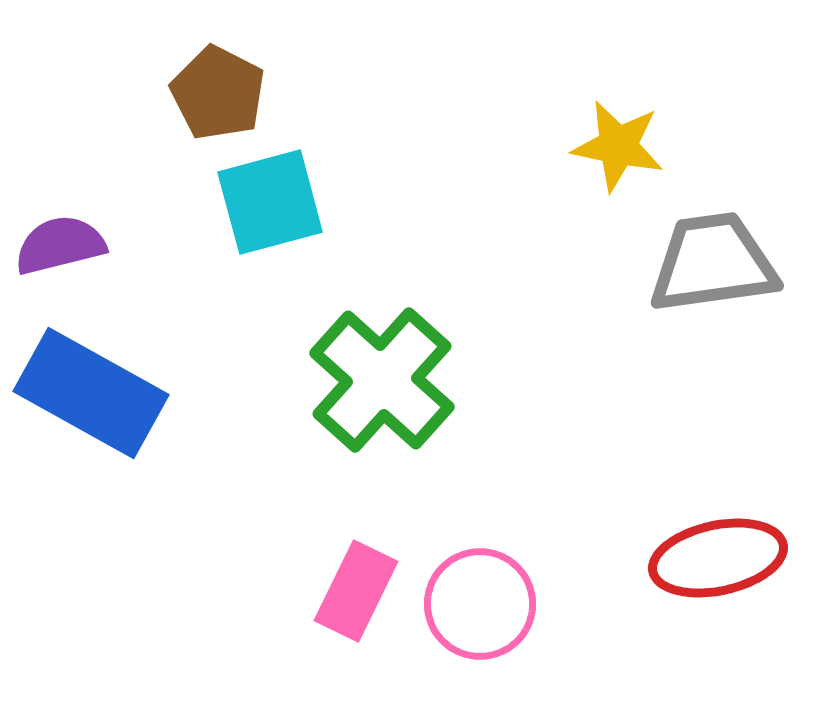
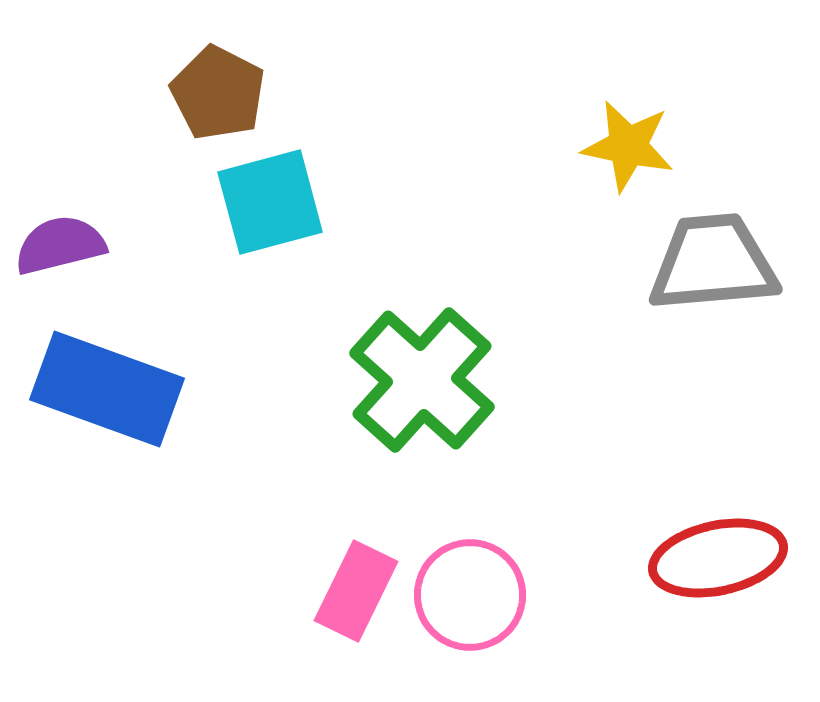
yellow star: moved 10 px right
gray trapezoid: rotated 3 degrees clockwise
green cross: moved 40 px right
blue rectangle: moved 16 px right, 4 px up; rotated 9 degrees counterclockwise
pink circle: moved 10 px left, 9 px up
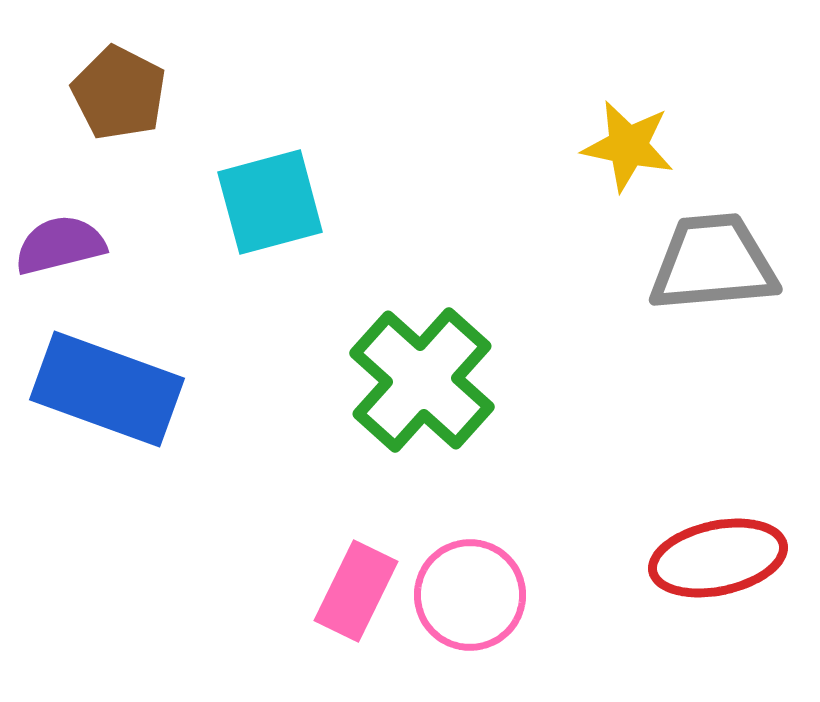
brown pentagon: moved 99 px left
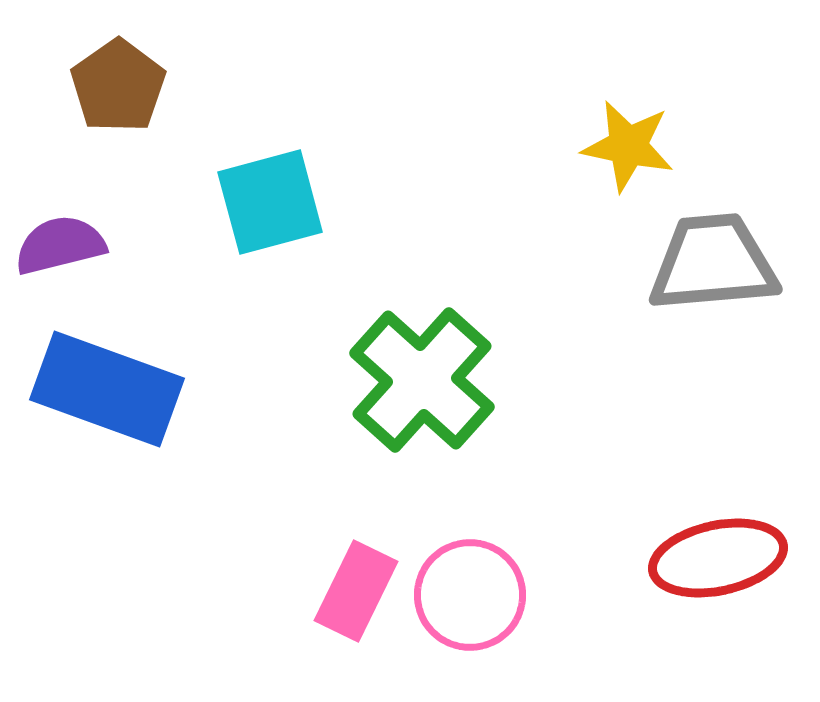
brown pentagon: moved 1 px left, 7 px up; rotated 10 degrees clockwise
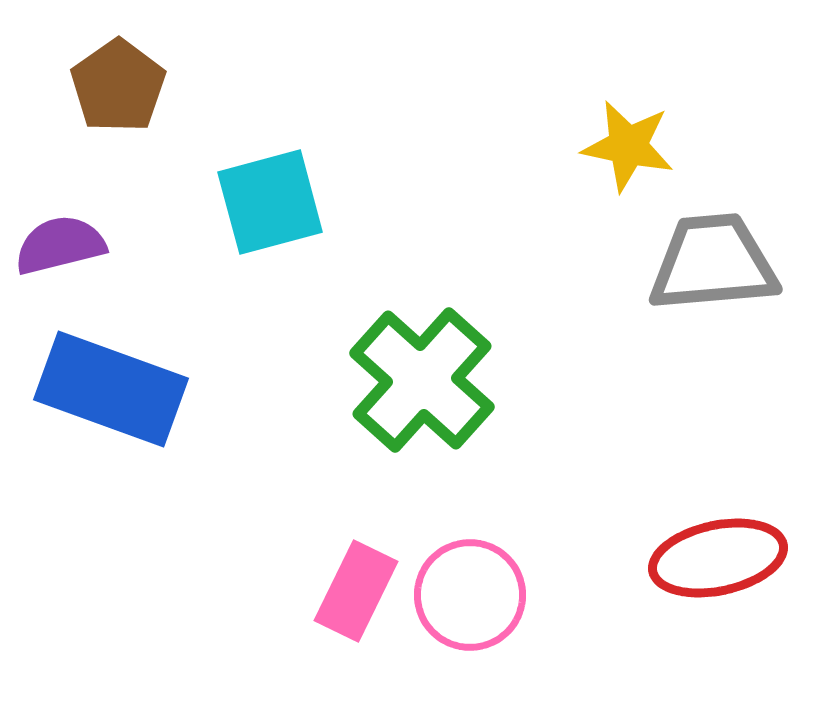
blue rectangle: moved 4 px right
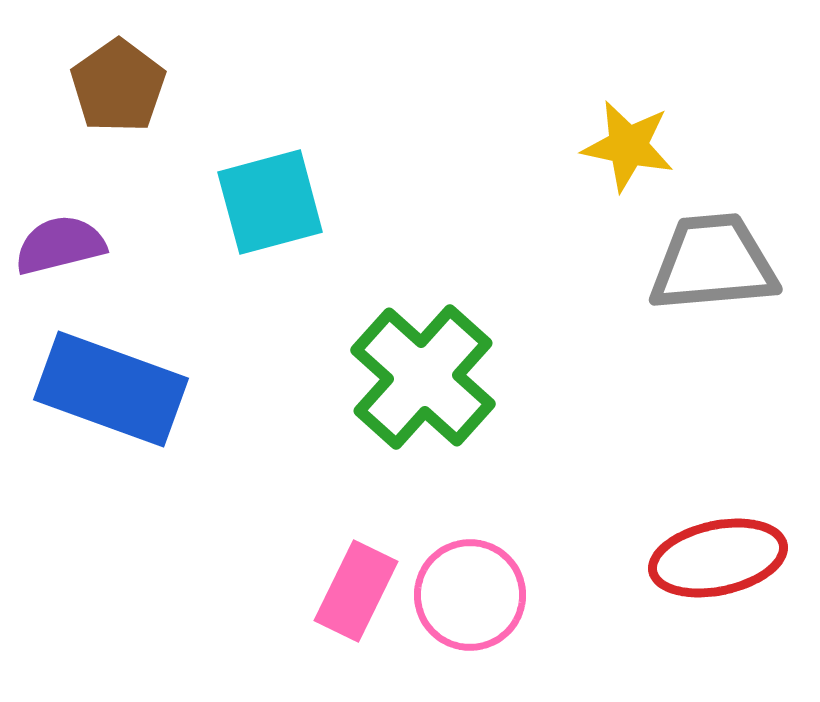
green cross: moved 1 px right, 3 px up
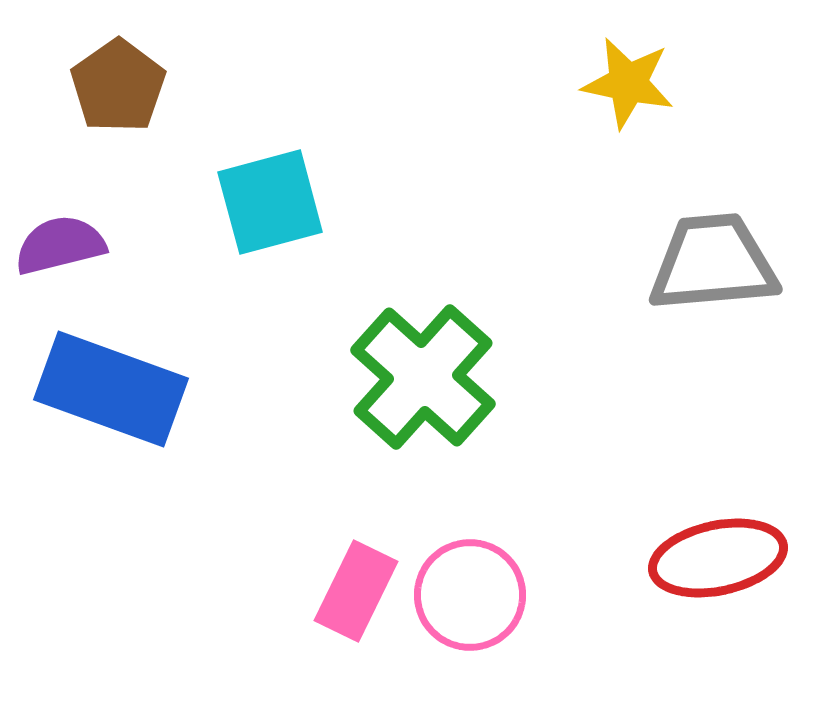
yellow star: moved 63 px up
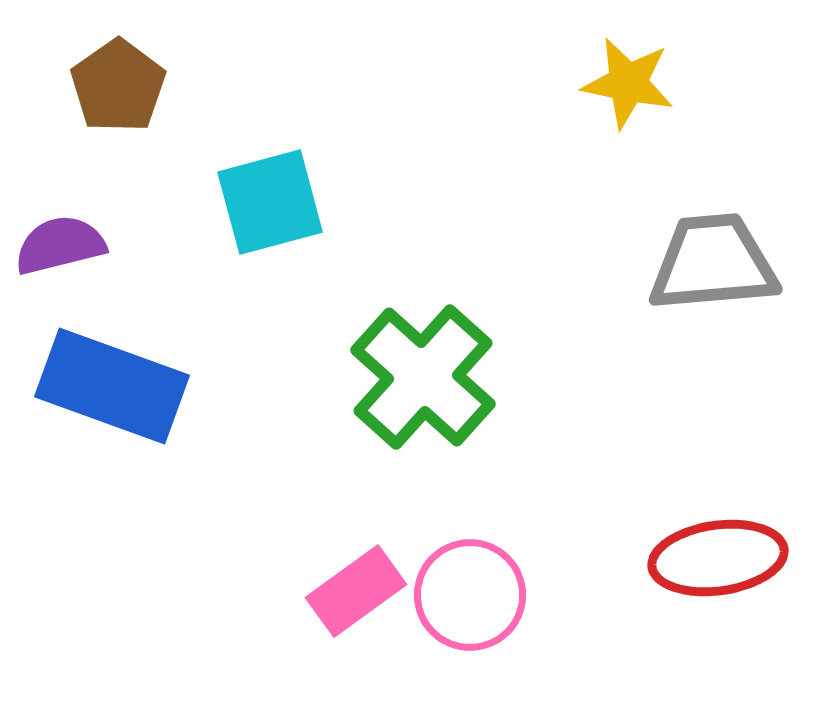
blue rectangle: moved 1 px right, 3 px up
red ellipse: rotated 4 degrees clockwise
pink rectangle: rotated 28 degrees clockwise
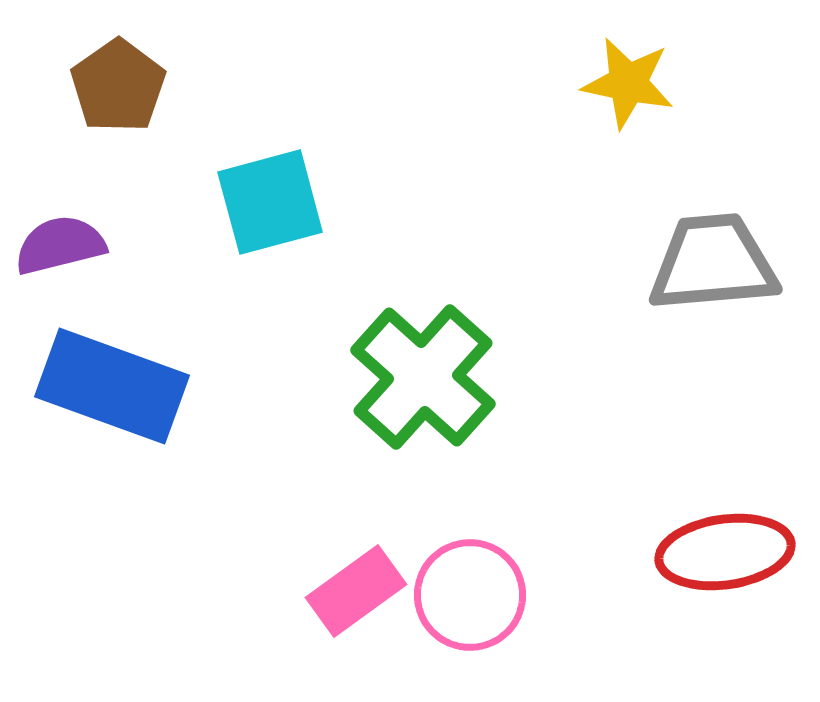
red ellipse: moved 7 px right, 6 px up
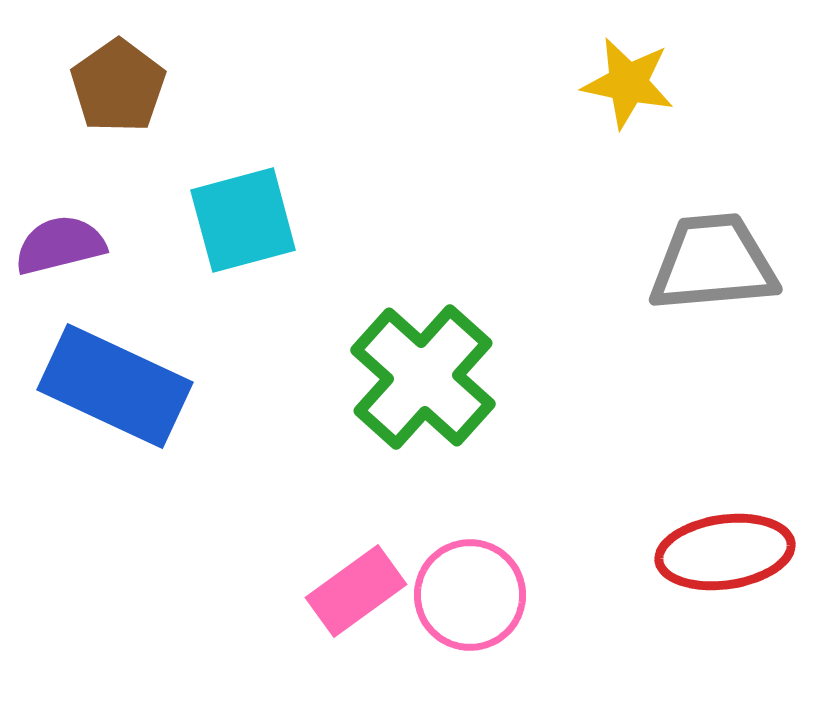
cyan square: moved 27 px left, 18 px down
blue rectangle: moved 3 px right; rotated 5 degrees clockwise
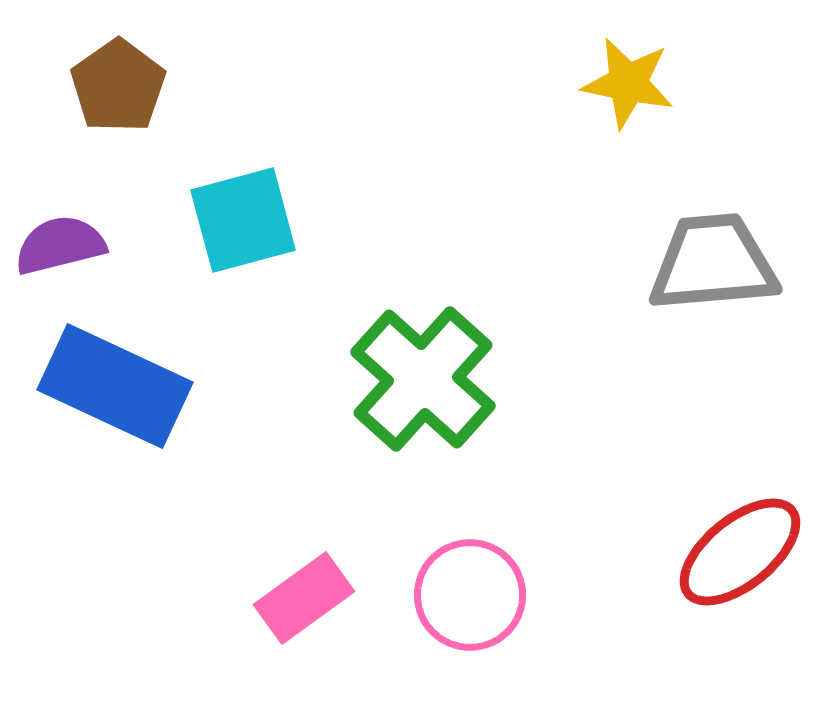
green cross: moved 2 px down
red ellipse: moved 15 px right; rotated 31 degrees counterclockwise
pink rectangle: moved 52 px left, 7 px down
